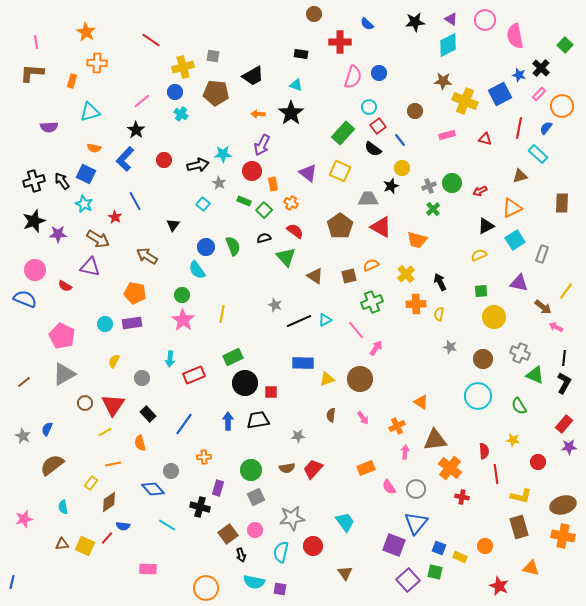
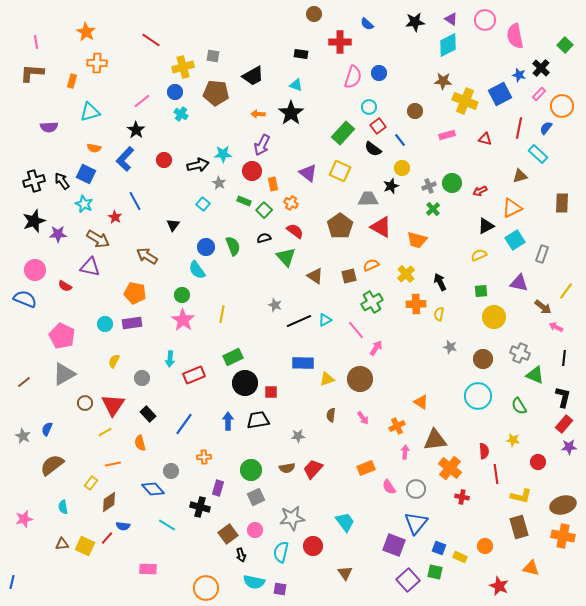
green cross at (372, 302): rotated 10 degrees counterclockwise
black L-shape at (564, 383): moved 1 px left, 14 px down; rotated 15 degrees counterclockwise
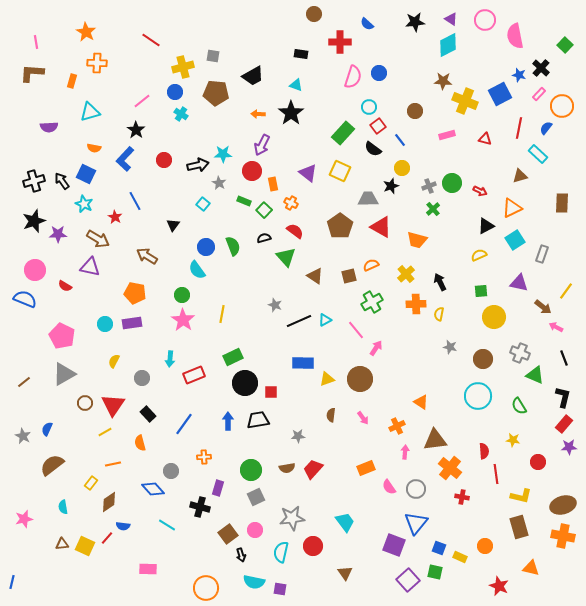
red arrow at (480, 191): rotated 128 degrees counterclockwise
black line at (564, 358): rotated 28 degrees counterclockwise
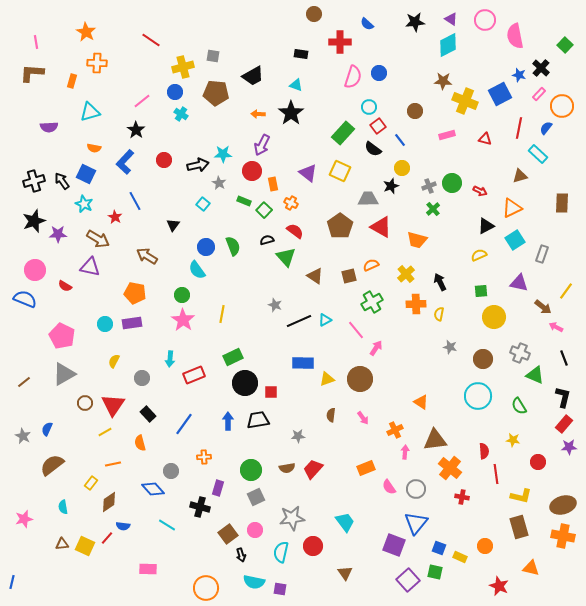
blue L-shape at (125, 159): moved 3 px down
black semicircle at (264, 238): moved 3 px right, 2 px down
orange cross at (397, 426): moved 2 px left, 4 px down
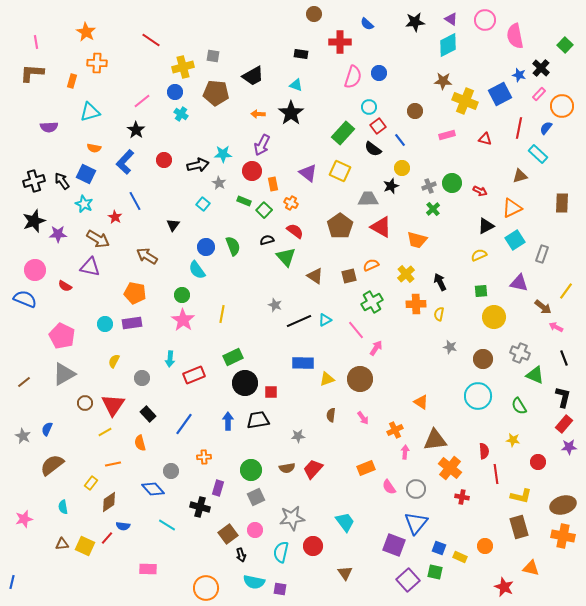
red star at (499, 586): moved 5 px right, 1 px down
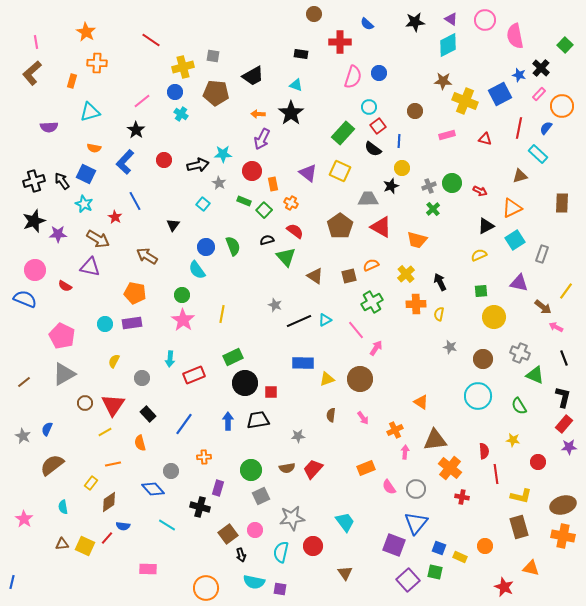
brown L-shape at (32, 73): rotated 45 degrees counterclockwise
blue line at (400, 140): moved 1 px left, 1 px down; rotated 40 degrees clockwise
purple arrow at (262, 145): moved 6 px up
gray square at (256, 497): moved 5 px right, 1 px up
pink star at (24, 519): rotated 24 degrees counterclockwise
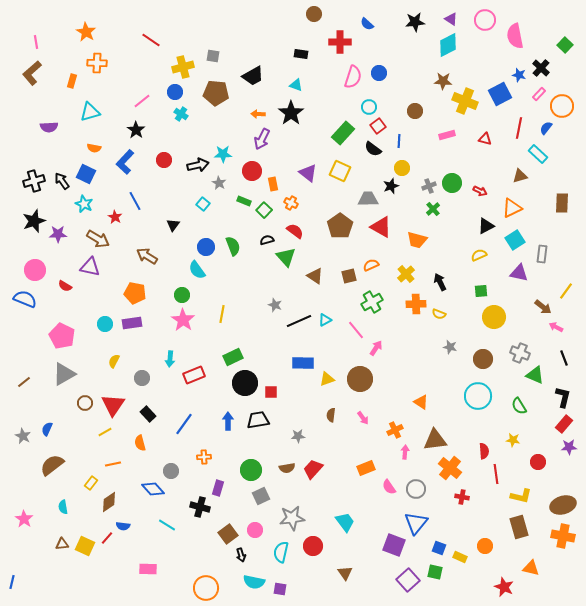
gray rectangle at (542, 254): rotated 12 degrees counterclockwise
purple triangle at (519, 283): moved 10 px up
yellow semicircle at (439, 314): rotated 80 degrees counterclockwise
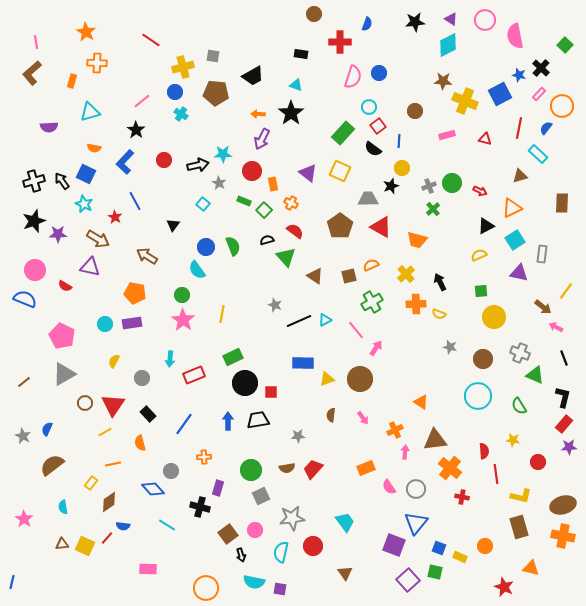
blue semicircle at (367, 24): rotated 112 degrees counterclockwise
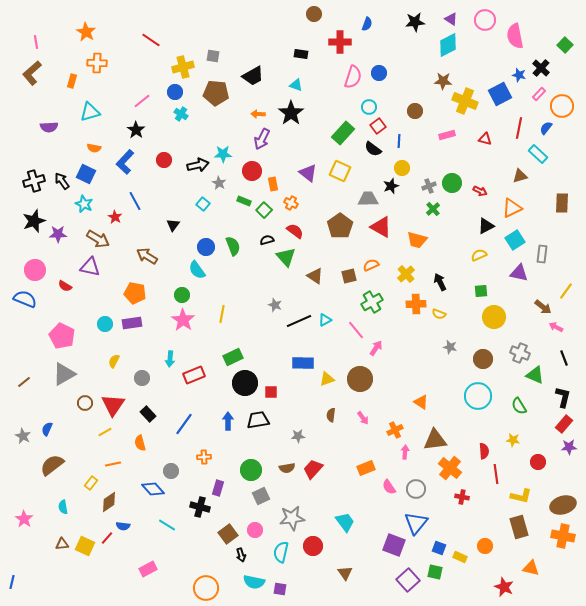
pink rectangle at (148, 569): rotated 30 degrees counterclockwise
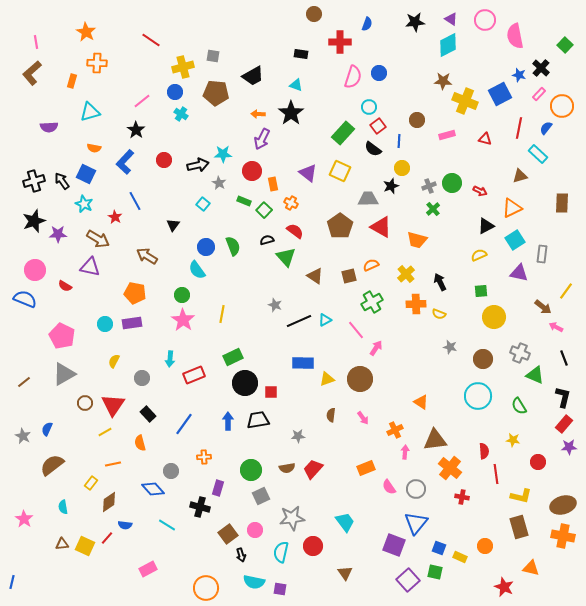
brown circle at (415, 111): moved 2 px right, 9 px down
blue semicircle at (123, 526): moved 2 px right, 1 px up
